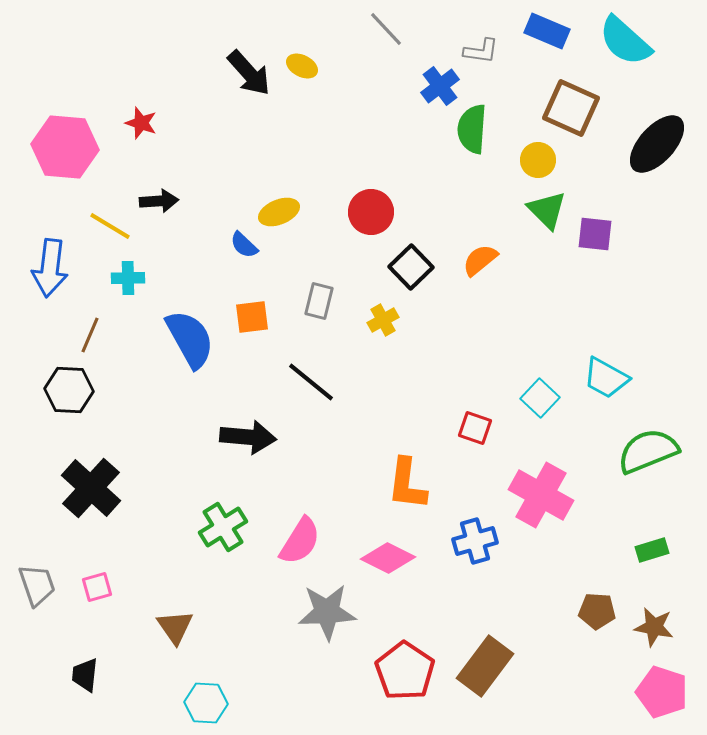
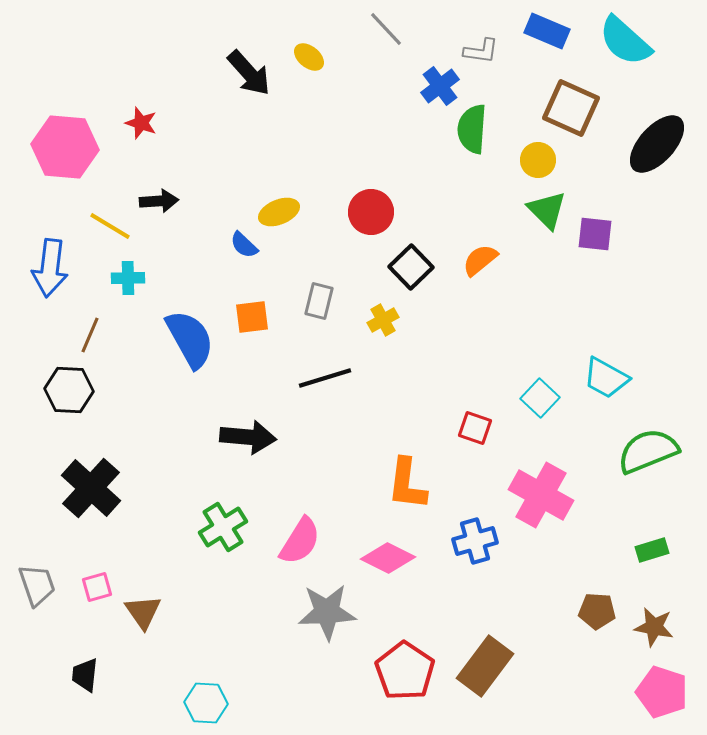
yellow ellipse at (302, 66): moved 7 px right, 9 px up; rotated 12 degrees clockwise
black line at (311, 382): moved 14 px right, 4 px up; rotated 56 degrees counterclockwise
brown triangle at (175, 627): moved 32 px left, 15 px up
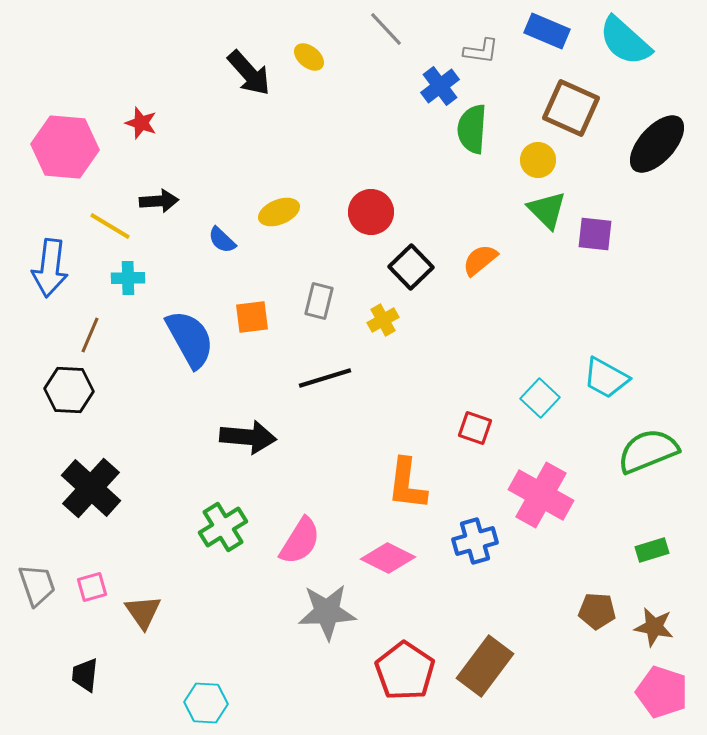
blue semicircle at (244, 245): moved 22 px left, 5 px up
pink square at (97, 587): moved 5 px left
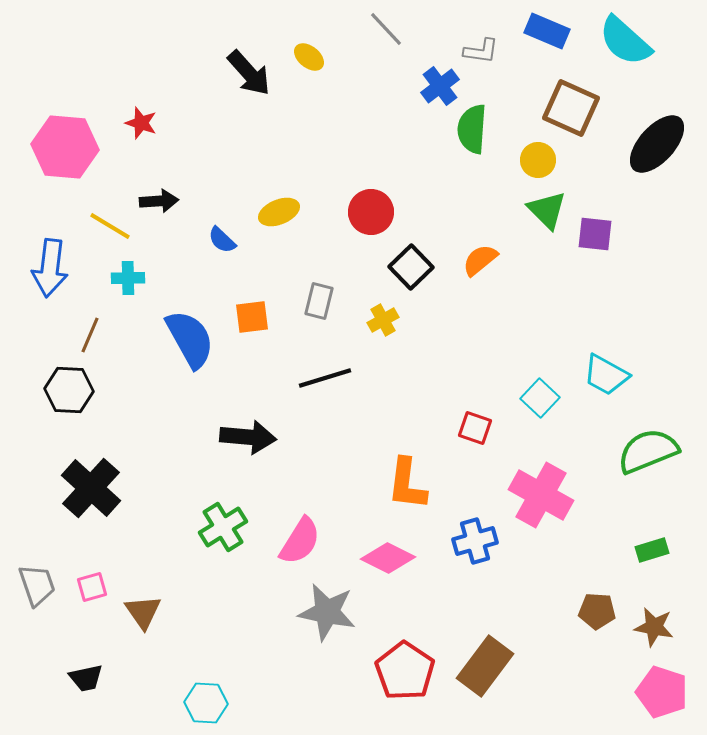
cyan trapezoid at (606, 378): moved 3 px up
gray star at (327, 612): rotated 14 degrees clockwise
black trapezoid at (85, 675): moved 1 px right, 3 px down; rotated 108 degrees counterclockwise
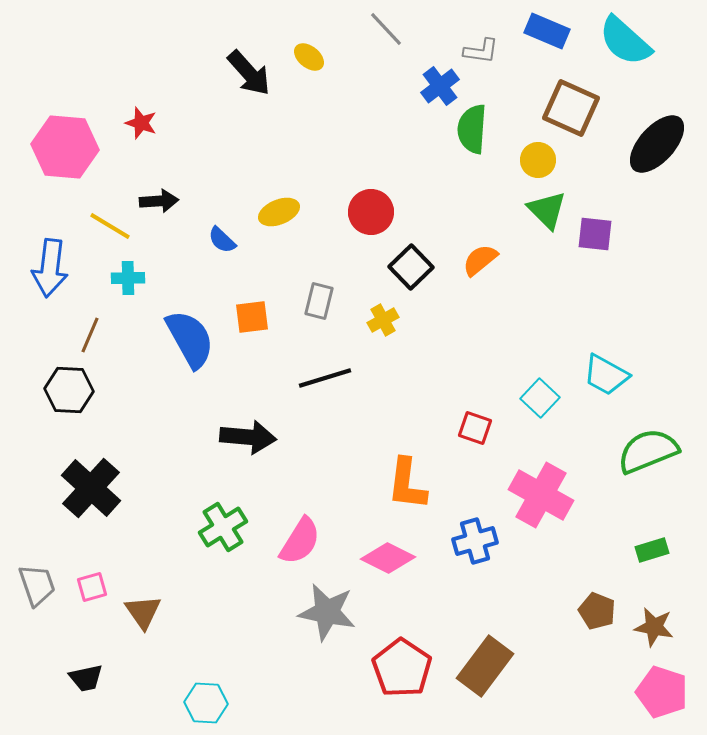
brown pentagon at (597, 611): rotated 18 degrees clockwise
red pentagon at (405, 671): moved 3 px left, 3 px up
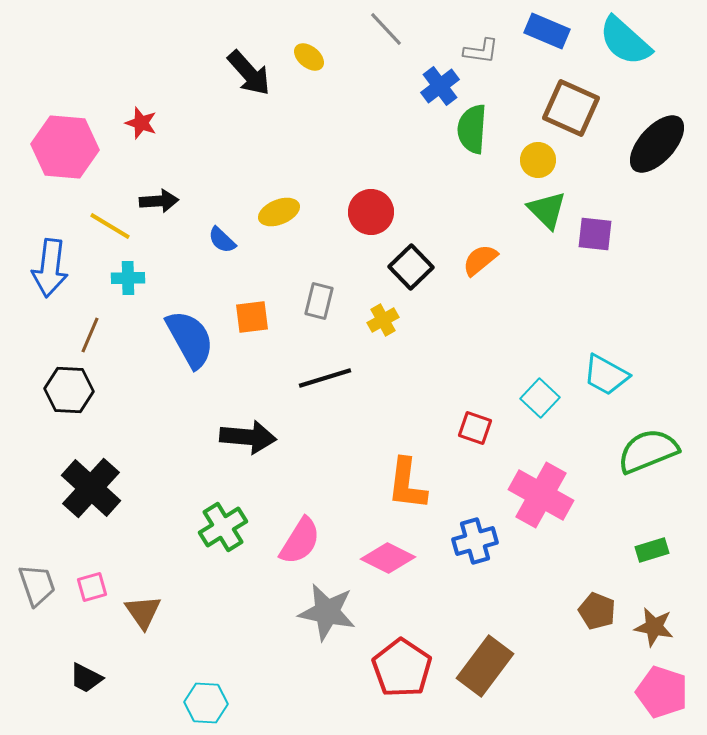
black trapezoid at (86, 678): rotated 39 degrees clockwise
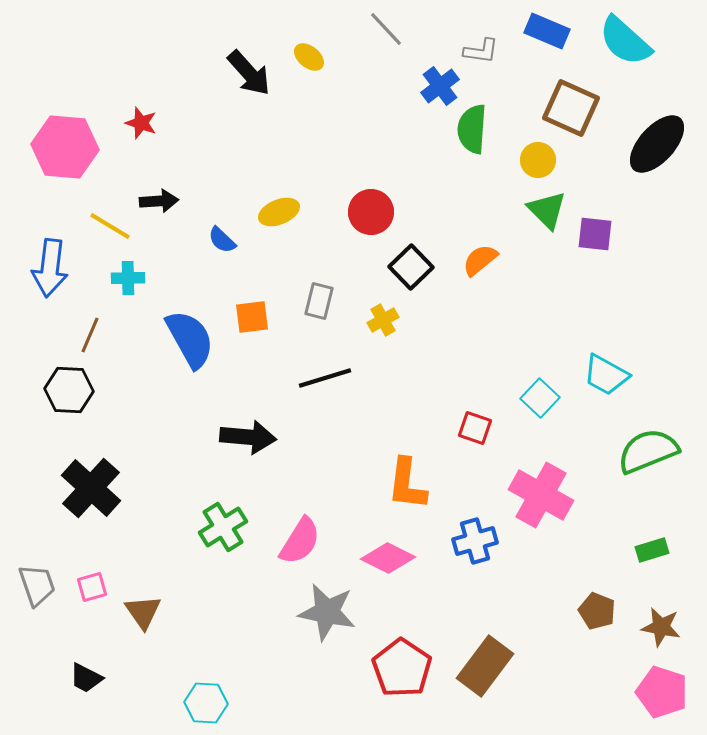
brown star at (654, 627): moved 7 px right
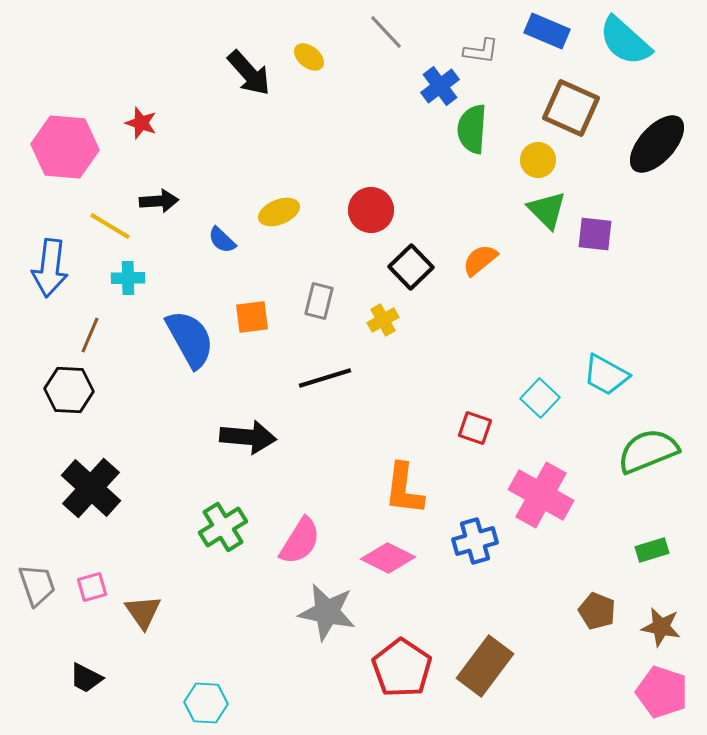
gray line at (386, 29): moved 3 px down
red circle at (371, 212): moved 2 px up
orange L-shape at (407, 484): moved 3 px left, 5 px down
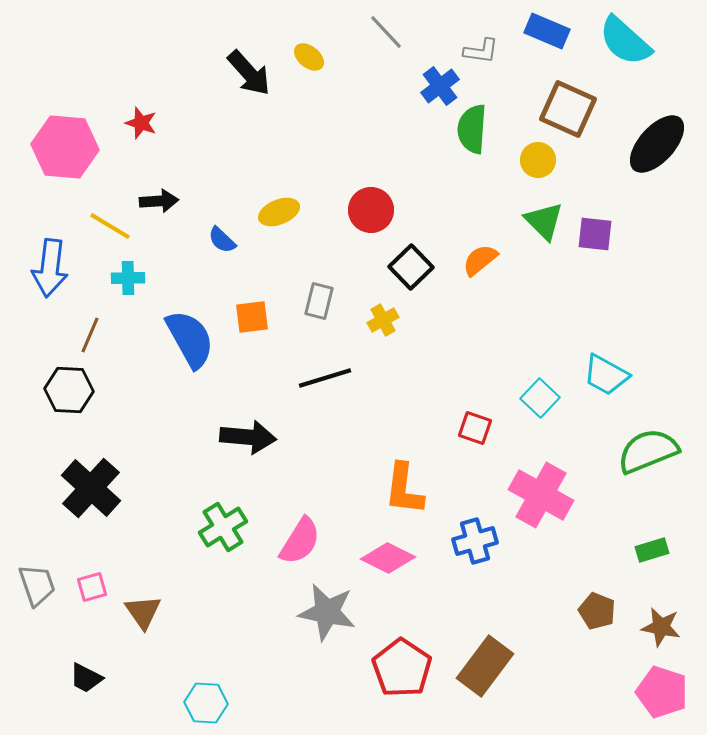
brown square at (571, 108): moved 3 px left, 1 px down
green triangle at (547, 210): moved 3 px left, 11 px down
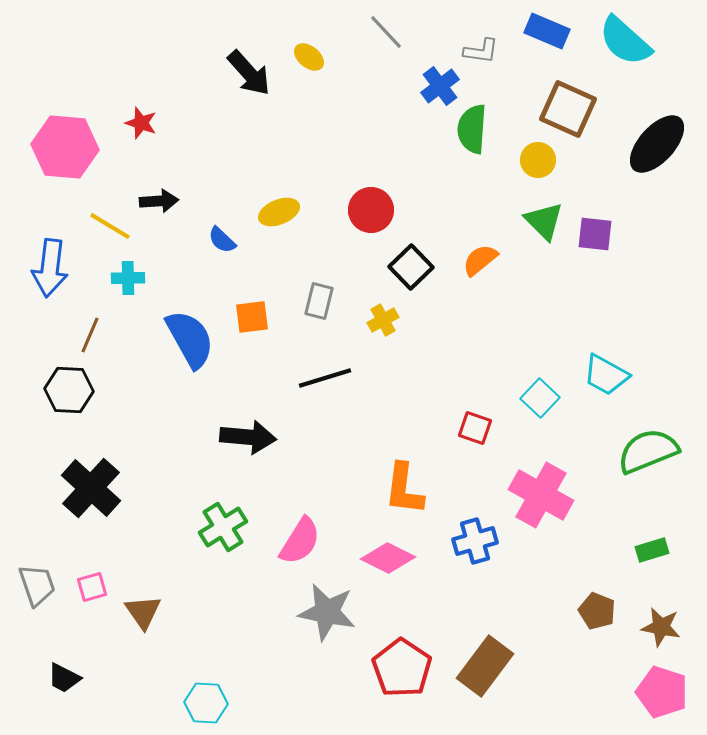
black trapezoid at (86, 678): moved 22 px left
